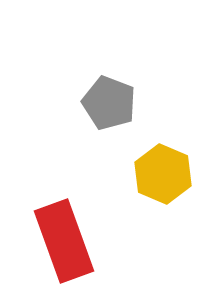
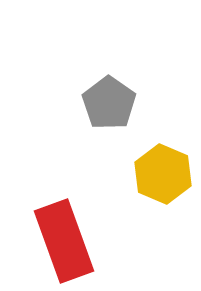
gray pentagon: rotated 14 degrees clockwise
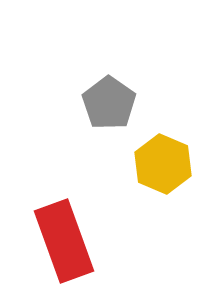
yellow hexagon: moved 10 px up
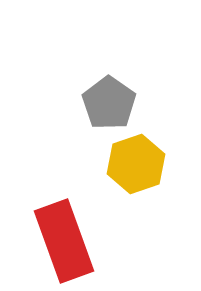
yellow hexagon: moved 27 px left; rotated 18 degrees clockwise
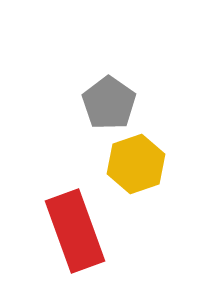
red rectangle: moved 11 px right, 10 px up
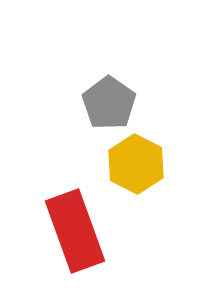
yellow hexagon: rotated 14 degrees counterclockwise
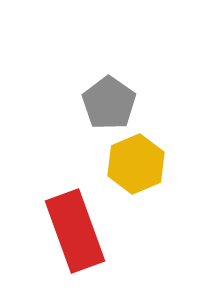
yellow hexagon: rotated 10 degrees clockwise
